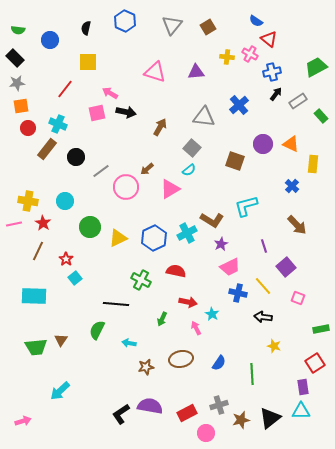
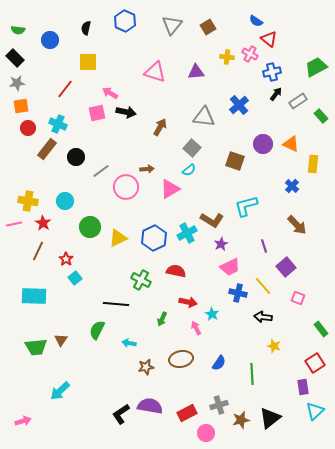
brown arrow at (147, 169): rotated 144 degrees counterclockwise
green rectangle at (321, 329): rotated 63 degrees clockwise
cyan triangle at (301, 411): moved 14 px right; rotated 42 degrees counterclockwise
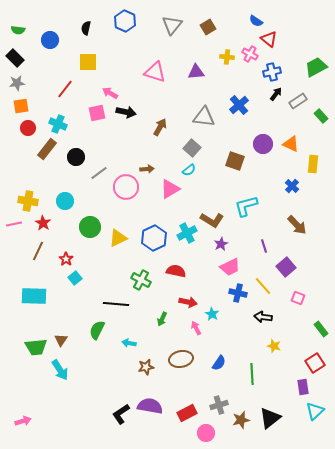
gray line at (101, 171): moved 2 px left, 2 px down
cyan arrow at (60, 391): moved 21 px up; rotated 80 degrees counterclockwise
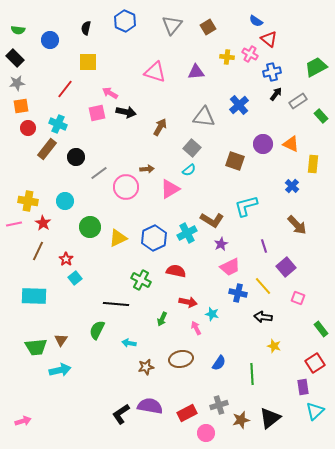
cyan star at (212, 314): rotated 16 degrees counterclockwise
cyan arrow at (60, 370): rotated 70 degrees counterclockwise
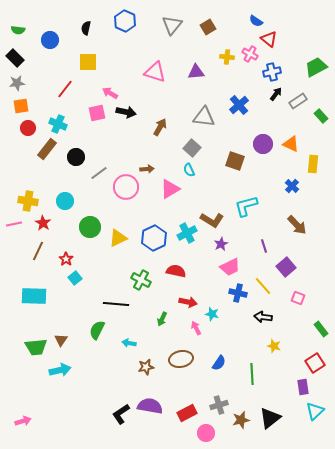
cyan semicircle at (189, 170): rotated 104 degrees clockwise
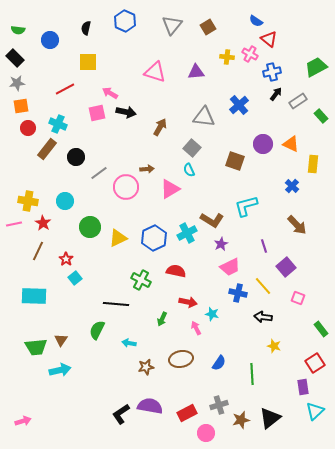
red line at (65, 89): rotated 24 degrees clockwise
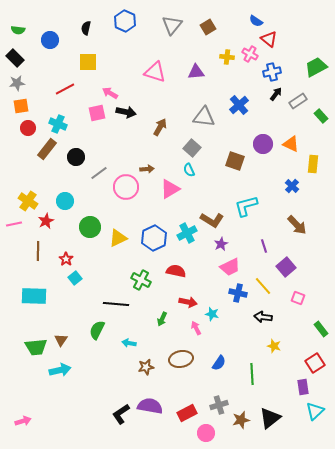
yellow cross at (28, 201): rotated 24 degrees clockwise
red star at (43, 223): moved 3 px right, 2 px up; rotated 14 degrees clockwise
brown line at (38, 251): rotated 24 degrees counterclockwise
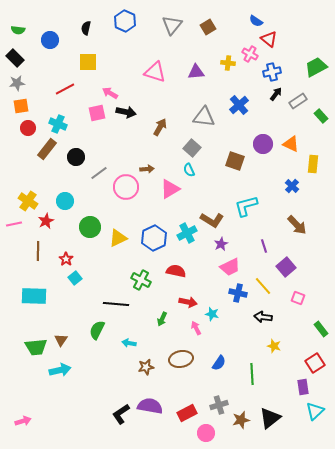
yellow cross at (227, 57): moved 1 px right, 6 px down
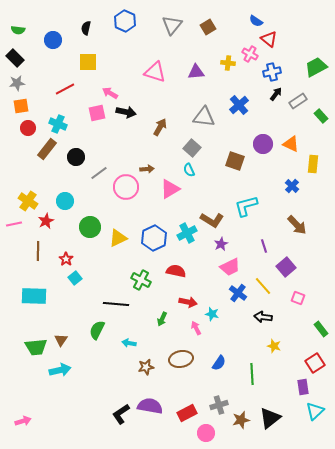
blue circle at (50, 40): moved 3 px right
blue cross at (238, 293): rotated 24 degrees clockwise
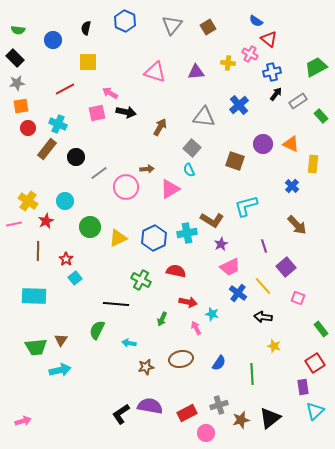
cyan cross at (187, 233): rotated 18 degrees clockwise
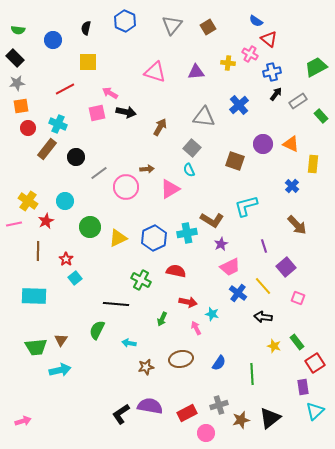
green rectangle at (321, 329): moved 24 px left, 13 px down
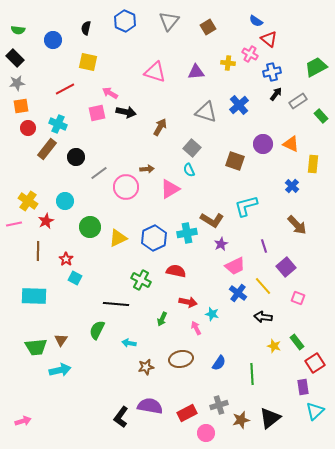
gray triangle at (172, 25): moved 3 px left, 4 px up
yellow square at (88, 62): rotated 12 degrees clockwise
gray triangle at (204, 117): moved 2 px right, 5 px up; rotated 10 degrees clockwise
pink trapezoid at (230, 267): moved 5 px right, 1 px up
cyan square at (75, 278): rotated 24 degrees counterclockwise
black L-shape at (121, 414): moved 3 px down; rotated 20 degrees counterclockwise
